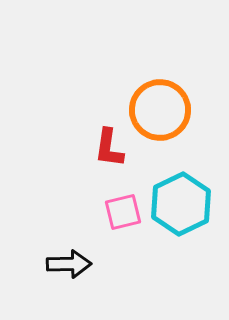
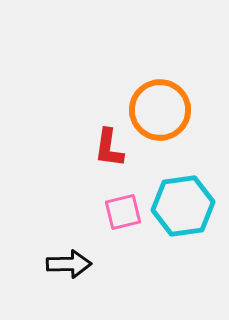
cyan hexagon: moved 2 px right, 2 px down; rotated 18 degrees clockwise
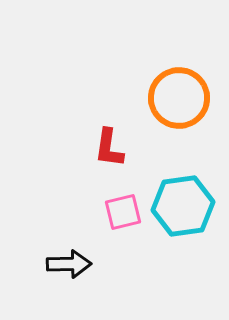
orange circle: moved 19 px right, 12 px up
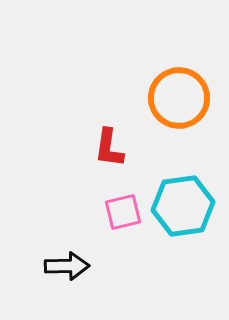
black arrow: moved 2 px left, 2 px down
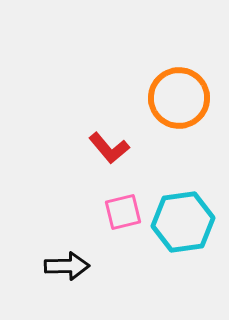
red L-shape: rotated 48 degrees counterclockwise
cyan hexagon: moved 16 px down
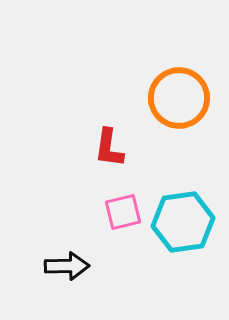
red L-shape: rotated 48 degrees clockwise
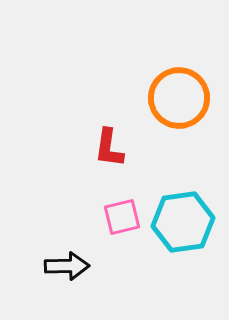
pink square: moved 1 px left, 5 px down
